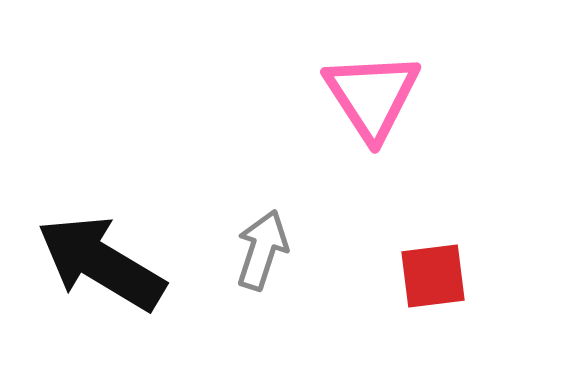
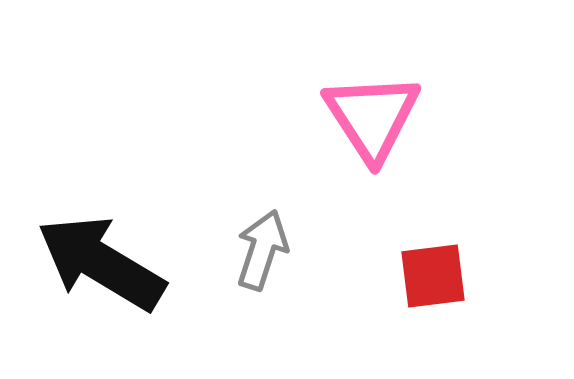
pink triangle: moved 21 px down
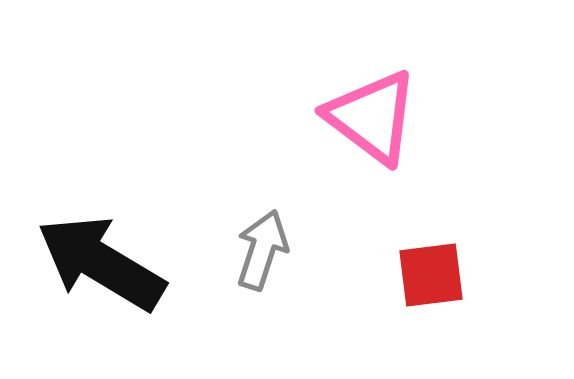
pink triangle: rotated 20 degrees counterclockwise
red square: moved 2 px left, 1 px up
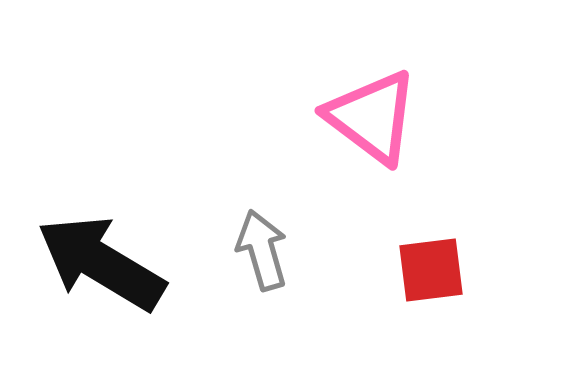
gray arrow: rotated 34 degrees counterclockwise
red square: moved 5 px up
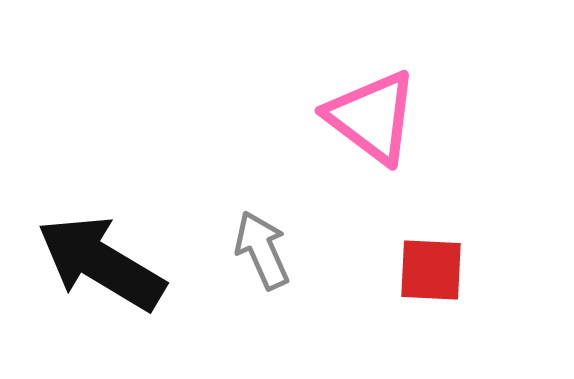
gray arrow: rotated 8 degrees counterclockwise
red square: rotated 10 degrees clockwise
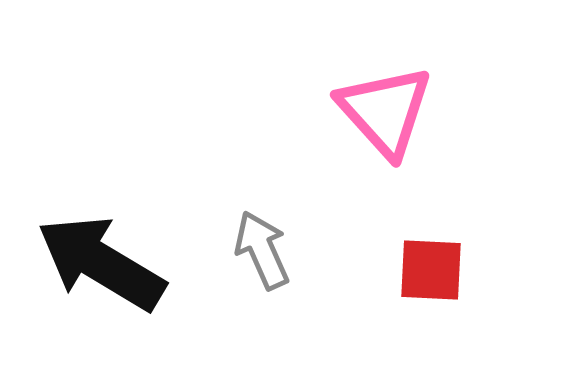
pink triangle: moved 13 px right, 6 px up; rotated 11 degrees clockwise
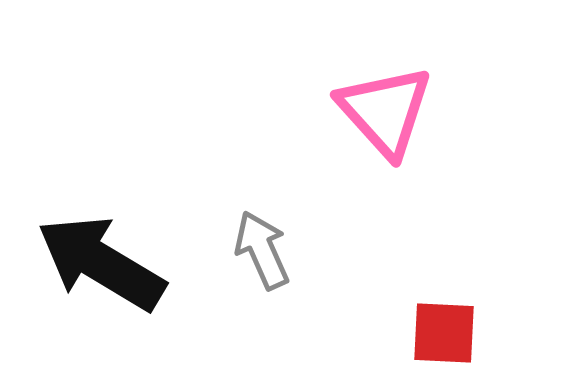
red square: moved 13 px right, 63 px down
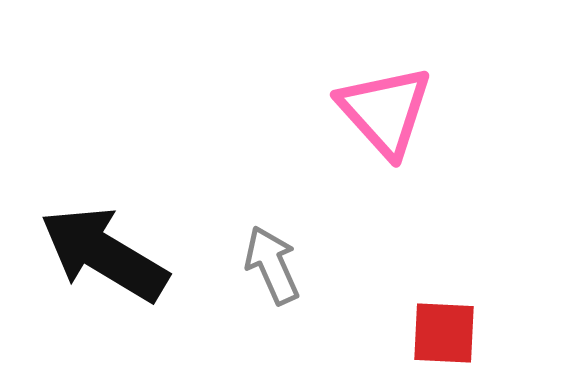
gray arrow: moved 10 px right, 15 px down
black arrow: moved 3 px right, 9 px up
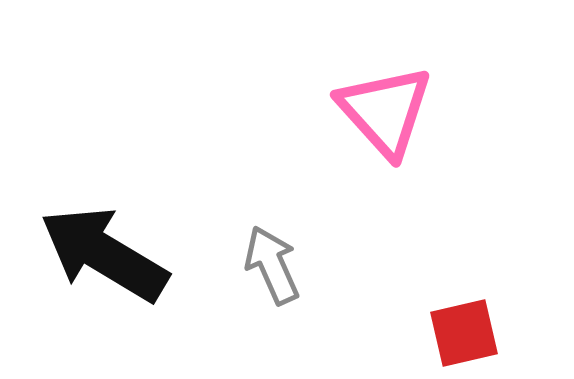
red square: moved 20 px right; rotated 16 degrees counterclockwise
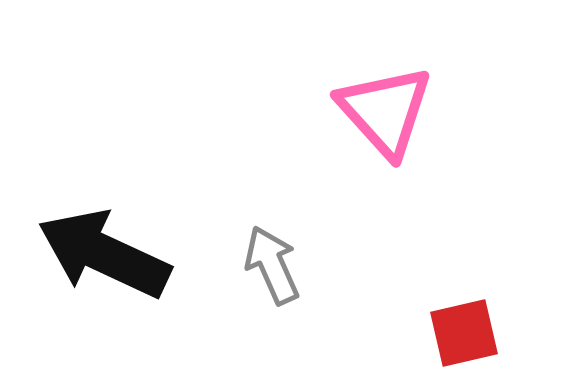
black arrow: rotated 6 degrees counterclockwise
